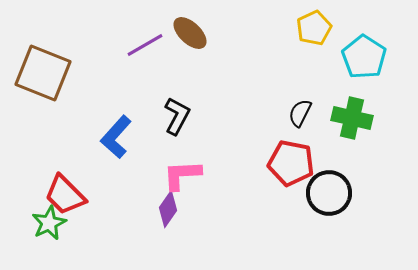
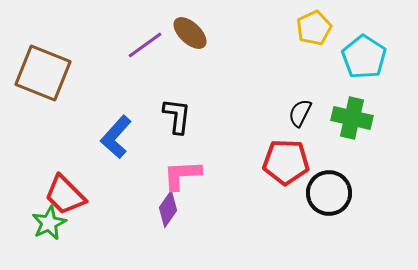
purple line: rotated 6 degrees counterclockwise
black L-shape: rotated 21 degrees counterclockwise
red pentagon: moved 5 px left, 1 px up; rotated 9 degrees counterclockwise
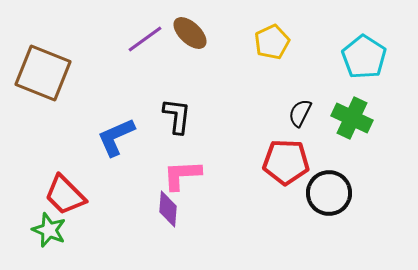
yellow pentagon: moved 42 px left, 14 px down
purple line: moved 6 px up
green cross: rotated 12 degrees clockwise
blue L-shape: rotated 24 degrees clockwise
purple diamond: rotated 30 degrees counterclockwise
green star: moved 7 px down; rotated 24 degrees counterclockwise
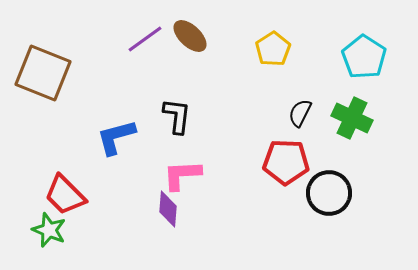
brown ellipse: moved 3 px down
yellow pentagon: moved 1 px right, 7 px down; rotated 8 degrees counterclockwise
blue L-shape: rotated 9 degrees clockwise
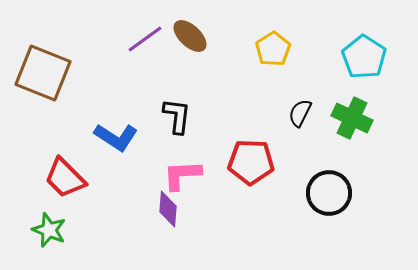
blue L-shape: rotated 132 degrees counterclockwise
red pentagon: moved 35 px left
red trapezoid: moved 17 px up
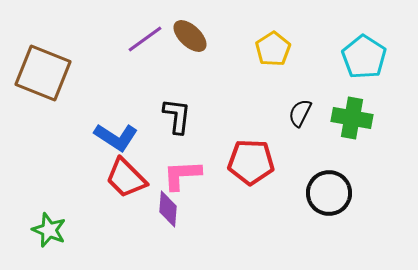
green cross: rotated 15 degrees counterclockwise
red trapezoid: moved 61 px right
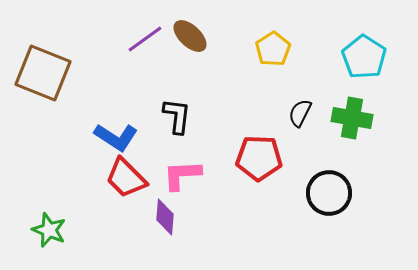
red pentagon: moved 8 px right, 4 px up
purple diamond: moved 3 px left, 8 px down
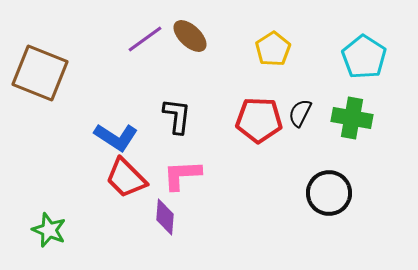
brown square: moved 3 px left
red pentagon: moved 38 px up
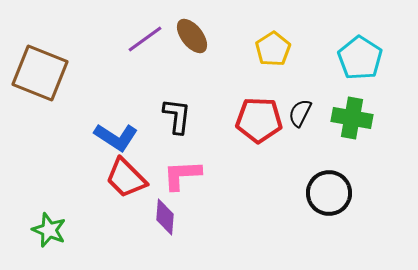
brown ellipse: moved 2 px right; rotated 9 degrees clockwise
cyan pentagon: moved 4 px left, 1 px down
